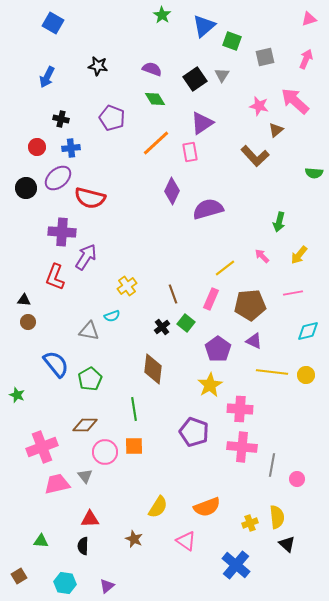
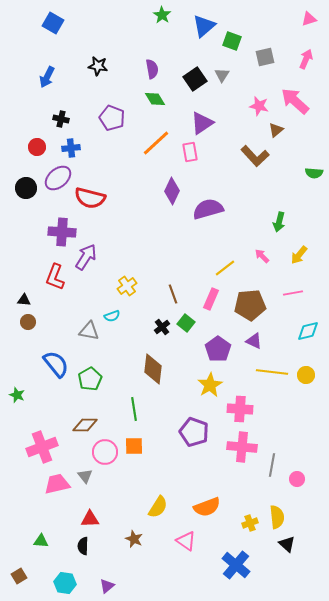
purple semicircle at (152, 69): rotated 60 degrees clockwise
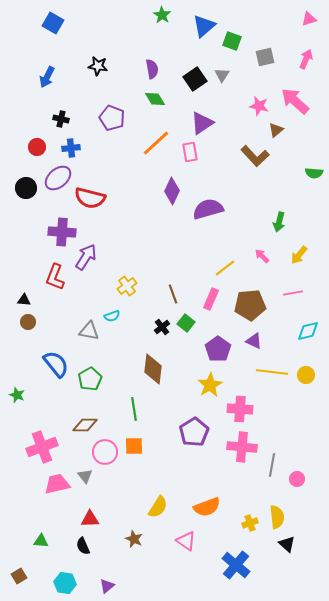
purple pentagon at (194, 432): rotated 20 degrees clockwise
black semicircle at (83, 546): rotated 24 degrees counterclockwise
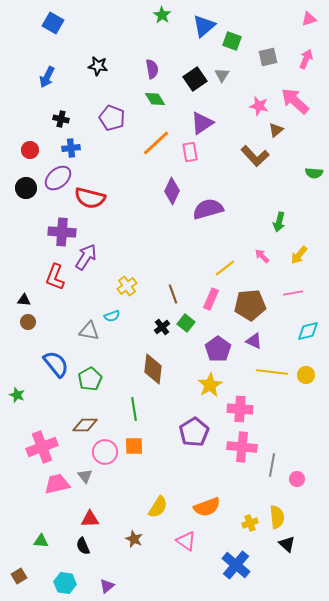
gray square at (265, 57): moved 3 px right
red circle at (37, 147): moved 7 px left, 3 px down
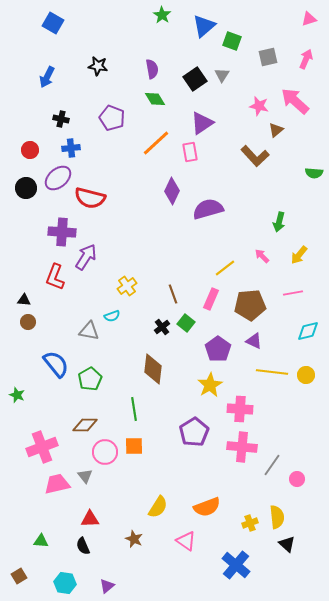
gray line at (272, 465): rotated 25 degrees clockwise
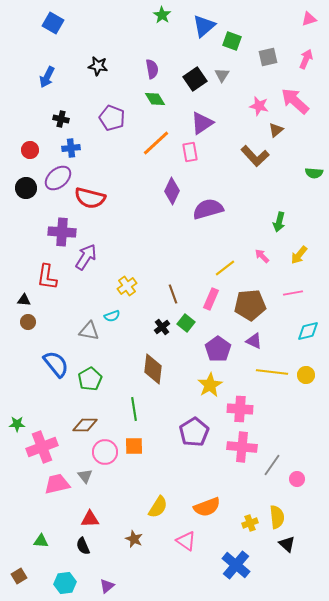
red L-shape at (55, 277): moved 8 px left; rotated 12 degrees counterclockwise
green star at (17, 395): moved 29 px down; rotated 21 degrees counterclockwise
cyan hexagon at (65, 583): rotated 15 degrees counterclockwise
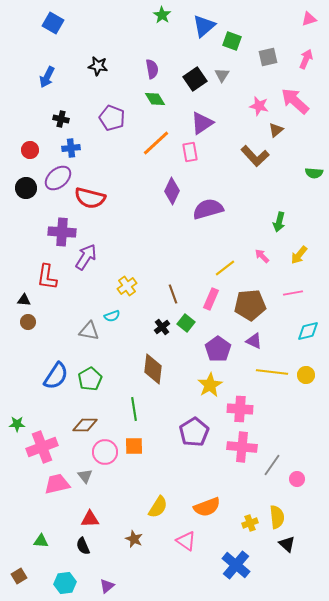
blue semicircle at (56, 364): moved 12 px down; rotated 72 degrees clockwise
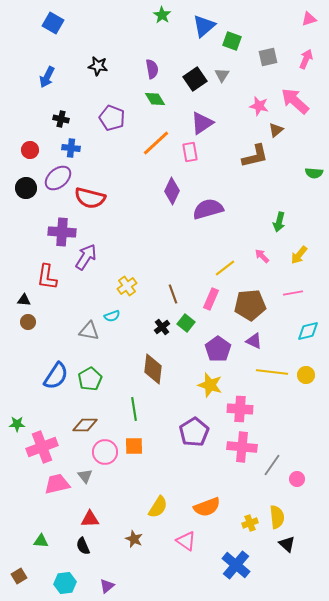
blue cross at (71, 148): rotated 12 degrees clockwise
brown L-shape at (255, 156): rotated 60 degrees counterclockwise
yellow star at (210, 385): rotated 25 degrees counterclockwise
